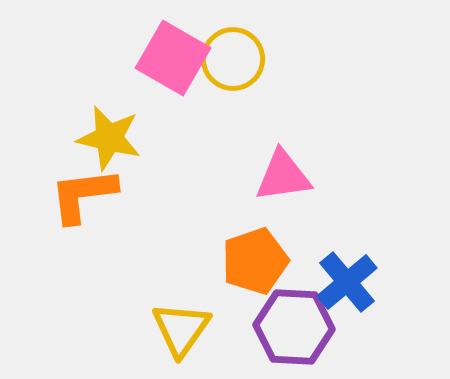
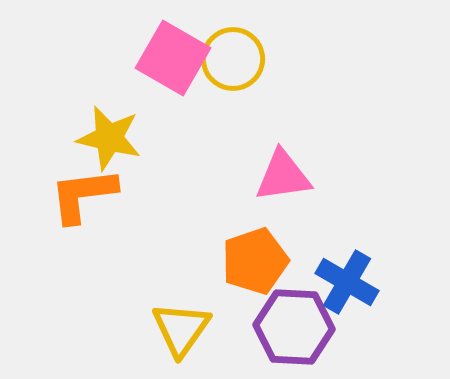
blue cross: rotated 20 degrees counterclockwise
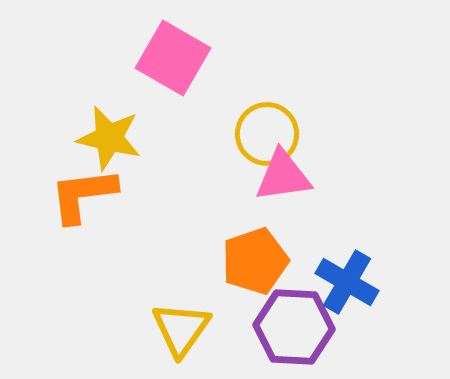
yellow circle: moved 34 px right, 75 px down
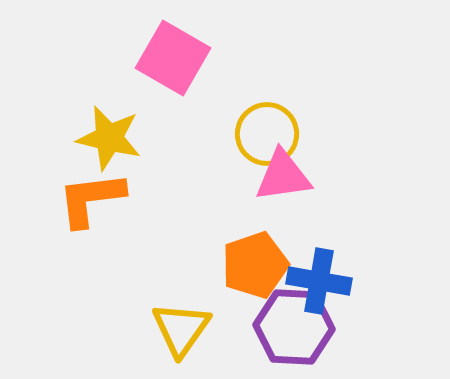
orange L-shape: moved 8 px right, 4 px down
orange pentagon: moved 4 px down
blue cross: moved 28 px left, 1 px up; rotated 20 degrees counterclockwise
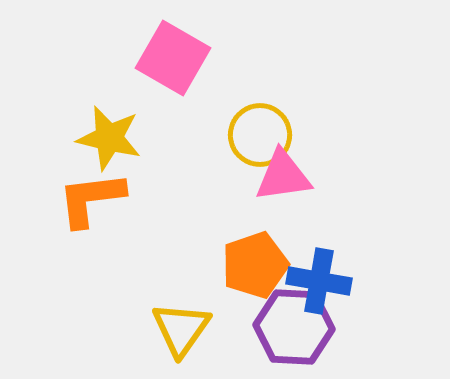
yellow circle: moved 7 px left, 1 px down
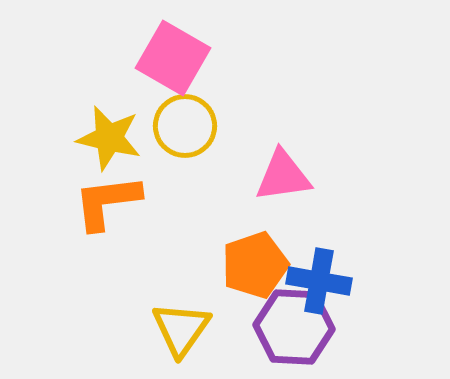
yellow circle: moved 75 px left, 9 px up
orange L-shape: moved 16 px right, 3 px down
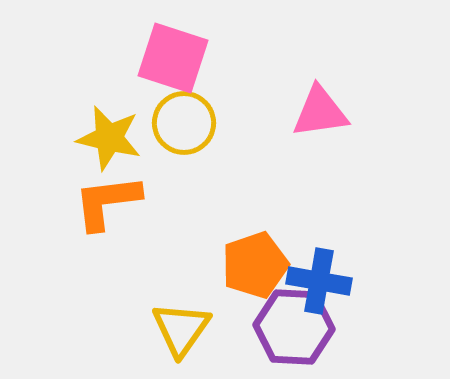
pink square: rotated 12 degrees counterclockwise
yellow circle: moved 1 px left, 3 px up
pink triangle: moved 37 px right, 64 px up
